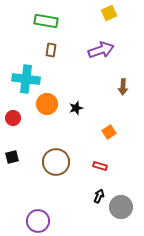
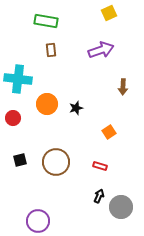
brown rectangle: rotated 16 degrees counterclockwise
cyan cross: moved 8 px left
black square: moved 8 px right, 3 px down
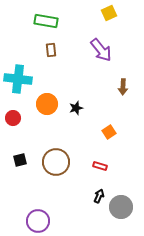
purple arrow: rotated 70 degrees clockwise
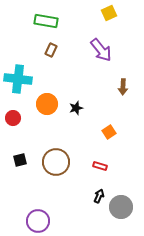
brown rectangle: rotated 32 degrees clockwise
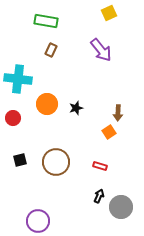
brown arrow: moved 5 px left, 26 px down
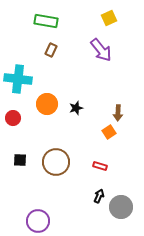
yellow square: moved 5 px down
black square: rotated 16 degrees clockwise
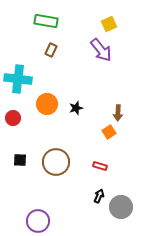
yellow square: moved 6 px down
